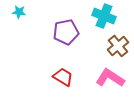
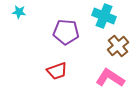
purple pentagon: rotated 15 degrees clockwise
red trapezoid: moved 6 px left, 6 px up; rotated 130 degrees clockwise
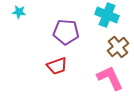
cyan cross: moved 3 px right, 1 px up
brown cross: moved 1 px down
red trapezoid: moved 5 px up
pink L-shape: rotated 32 degrees clockwise
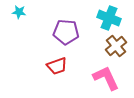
cyan cross: moved 2 px right, 3 px down
brown cross: moved 2 px left, 1 px up
pink L-shape: moved 4 px left
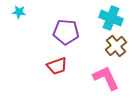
cyan cross: moved 2 px right
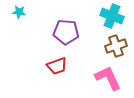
cyan cross: moved 1 px right, 2 px up
brown cross: rotated 20 degrees clockwise
pink L-shape: moved 2 px right
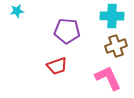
cyan star: moved 2 px left, 1 px up; rotated 16 degrees counterclockwise
cyan cross: rotated 20 degrees counterclockwise
purple pentagon: moved 1 px right, 1 px up
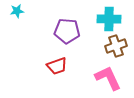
cyan cross: moved 3 px left, 3 px down
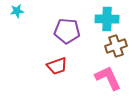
cyan cross: moved 2 px left
